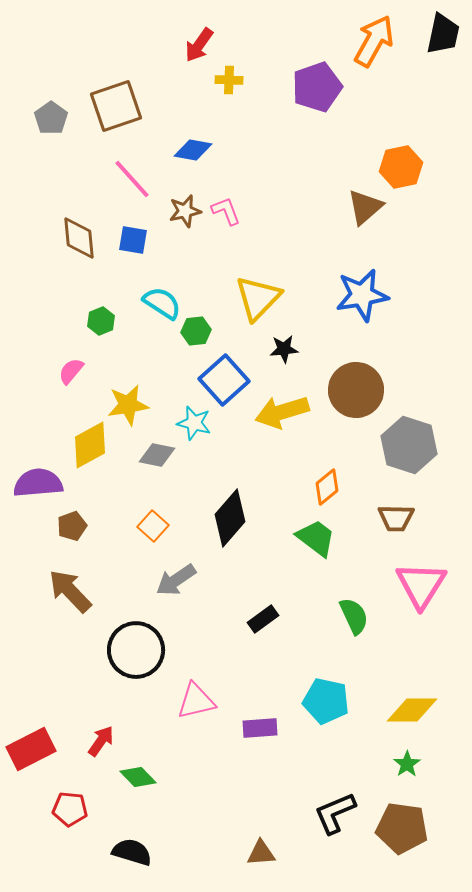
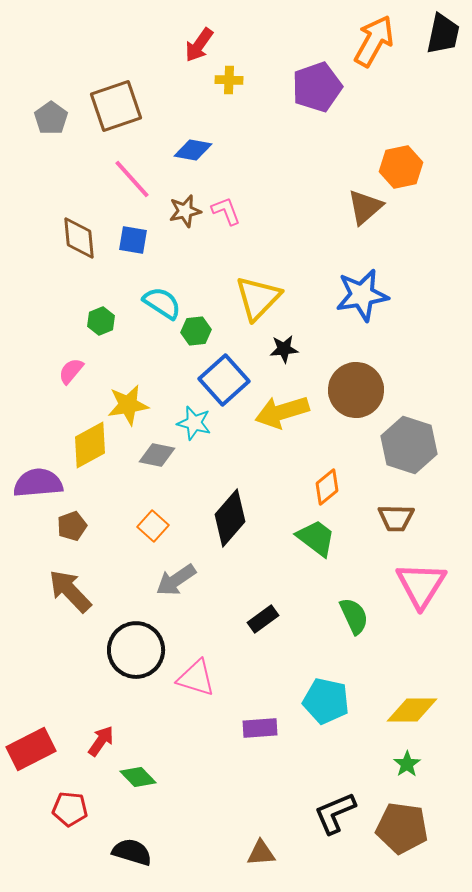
pink triangle at (196, 701): moved 23 px up; rotated 30 degrees clockwise
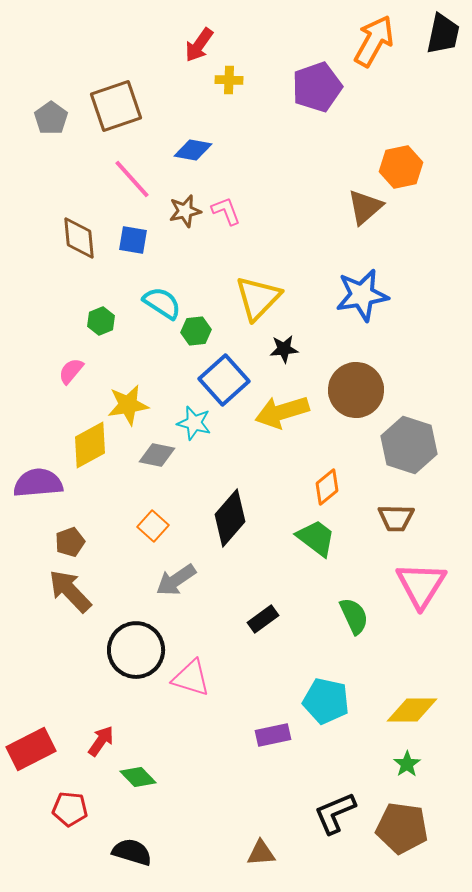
brown pentagon at (72, 526): moved 2 px left, 16 px down
pink triangle at (196, 678): moved 5 px left
purple rectangle at (260, 728): moved 13 px right, 7 px down; rotated 8 degrees counterclockwise
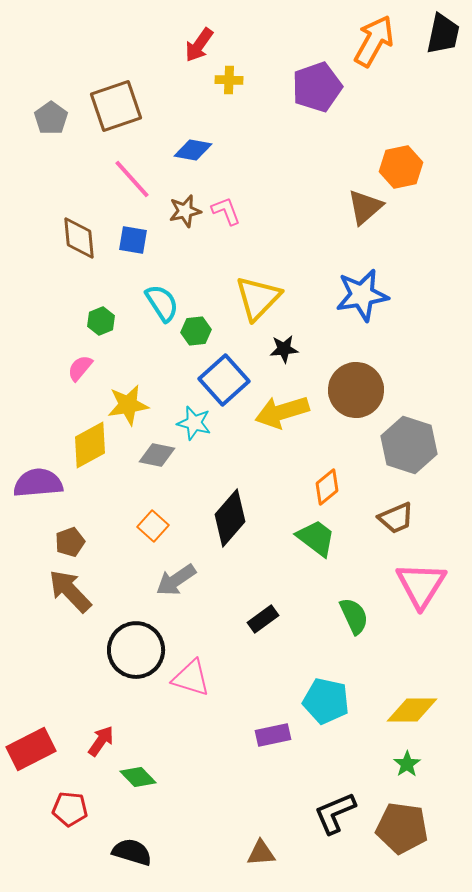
cyan semicircle at (162, 303): rotated 24 degrees clockwise
pink semicircle at (71, 371): moved 9 px right, 3 px up
brown trapezoid at (396, 518): rotated 24 degrees counterclockwise
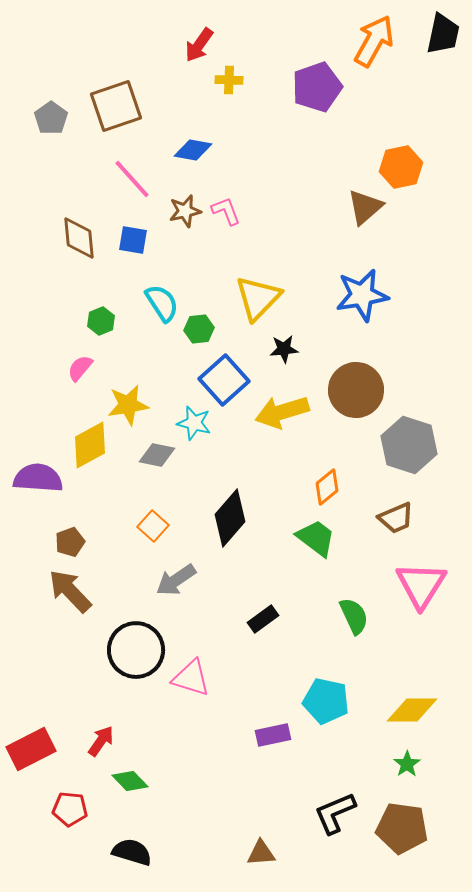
green hexagon at (196, 331): moved 3 px right, 2 px up
purple semicircle at (38, 483): moved 5 px up; rotated 9 degrees clockwise
green diamond at (138, 777): moved 8 px left, 4 px down
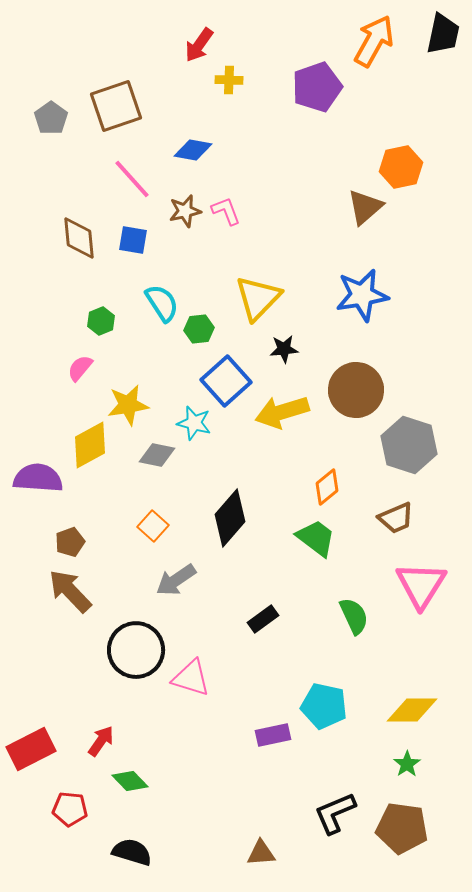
blue square at (224, 380): moved 2 px right, 1 px down
cyan pentagon at (326, 701): moved 2 px left, 5 px down
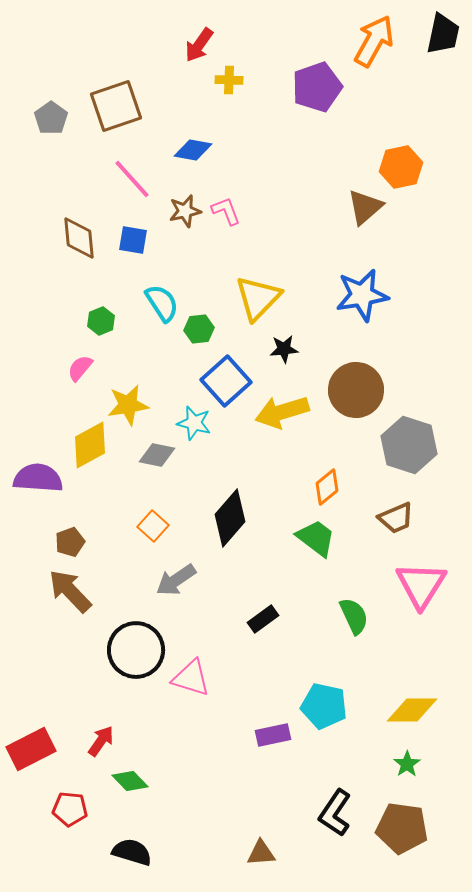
black L-shape at (335, 813): rotated 33 degrees counterclockwise
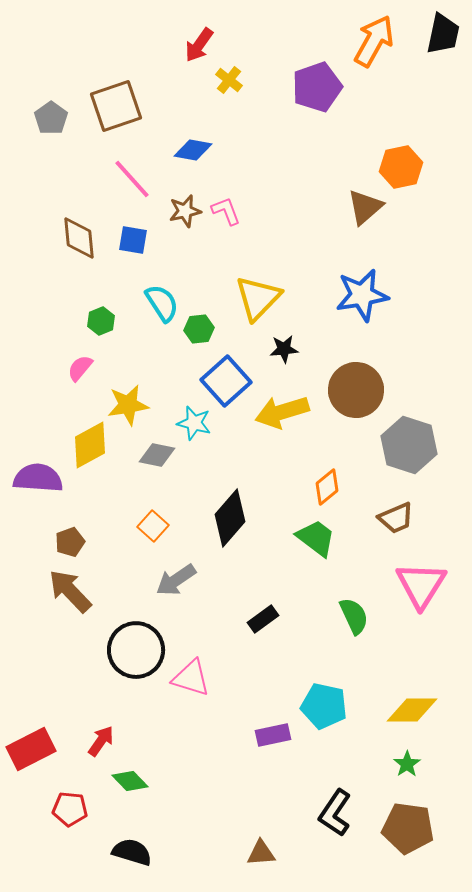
yellow cross at (229, 80): rotated 36 degrees clockwise
brown pentagon at (402, 828): moved 6 px right
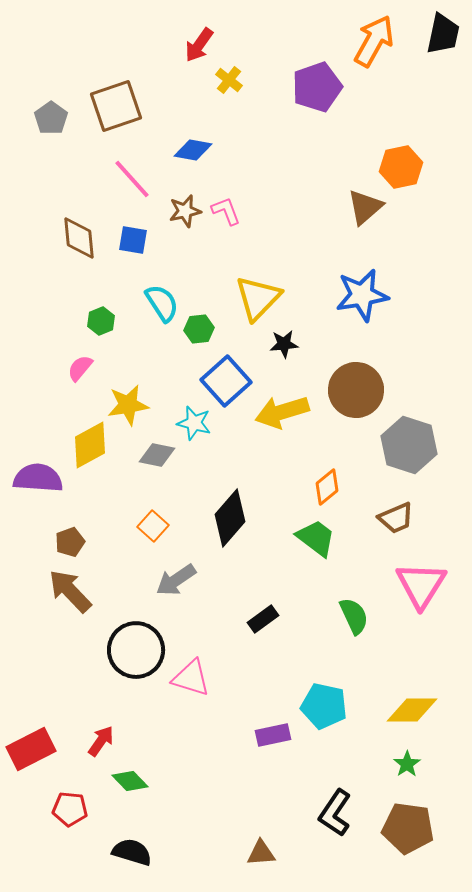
black star at (284, 349): moved 5 px up
